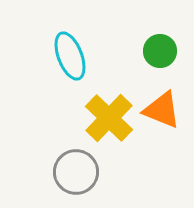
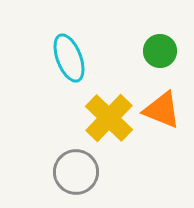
cyan ellipse: moved 1 px left, 2 px down
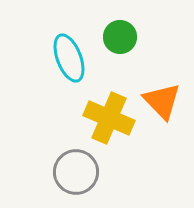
green circle: moved 40 px left, 14 px up
orange triangle: moved 9 px up; rotated 24 degrees clockwise
yellow cross: rotated 21 degrees counterclockwise
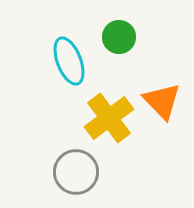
green circle: moved 1 px left
cyan ellipse: moved 3 px down
yellow cross: rotated 30 degrees clockwise
